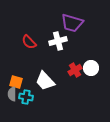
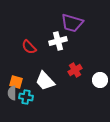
red semicircle: moved 5 px down
white circle: moved 9 px right, 12 px down
gray semicircle: moved 1 px up
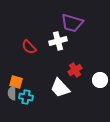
white trapezoid: moved 15 px right, 7 px down
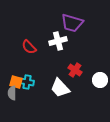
red cross: rotated 24 degrees counterclockwise
cyan cross: moved 1 px right, 15 px up
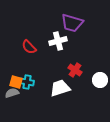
white trapezoid: rotated 115 degrees clockwise
gray semicircle: rotated 72 degrees clockwise
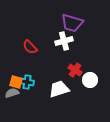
white cross: moved 6 px right
red semicircle: moved 1 px right
white circle: moved 10 px left
white trapezoid: moved 1 px left, 1 px down
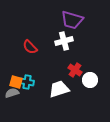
purple trapezoid: moved 3 px up
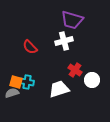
white circle: moved 2 px right
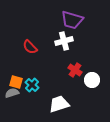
cyan cross: moved 5 px right, 3 px down; rotated 32 degrees clockwise
white trapezoid: moved 15 px down
